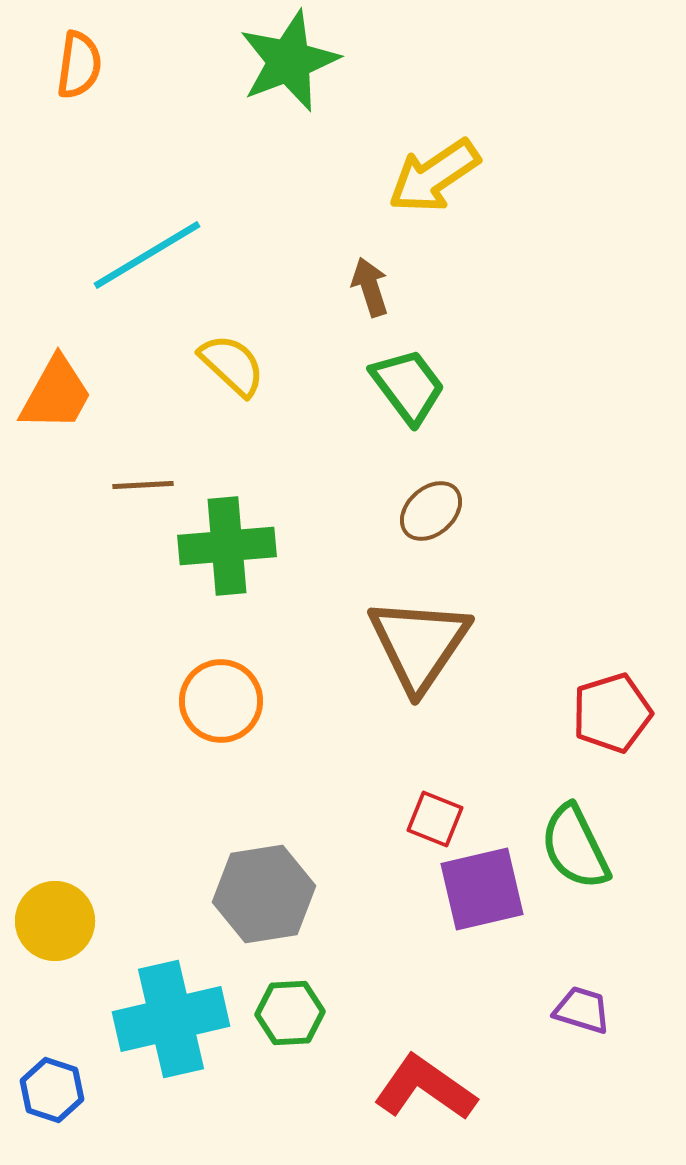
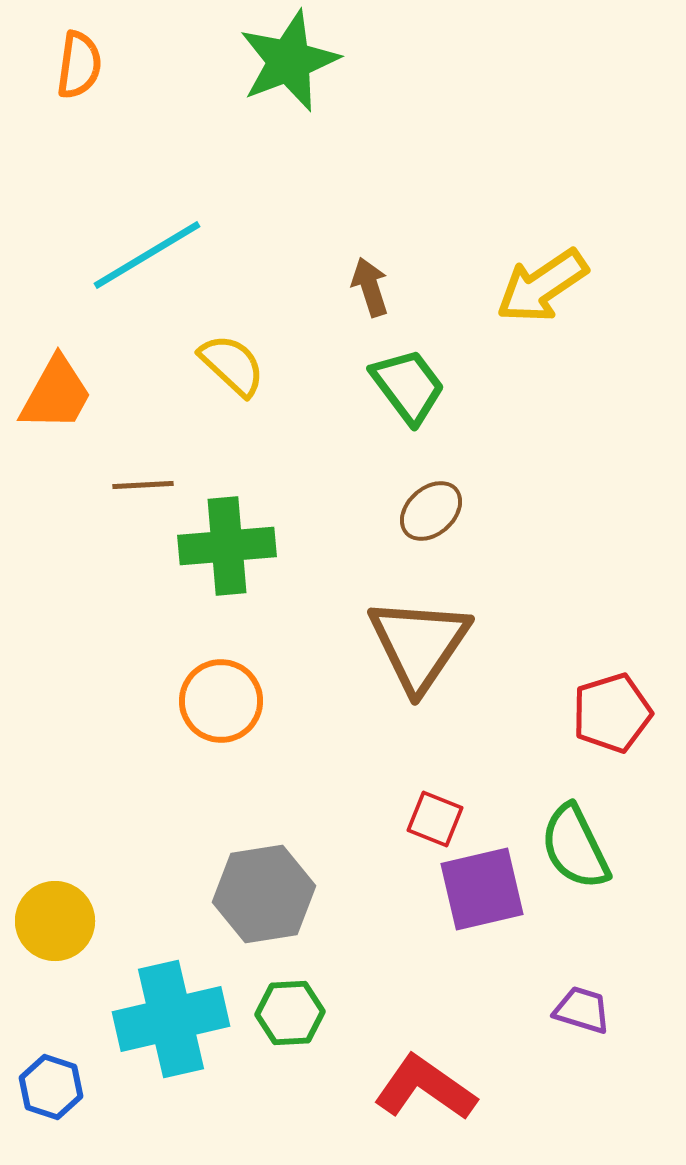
yellow arrow: moved 108 px right, 110 px down
blue hexagon: moved 1 px left, 3 px up
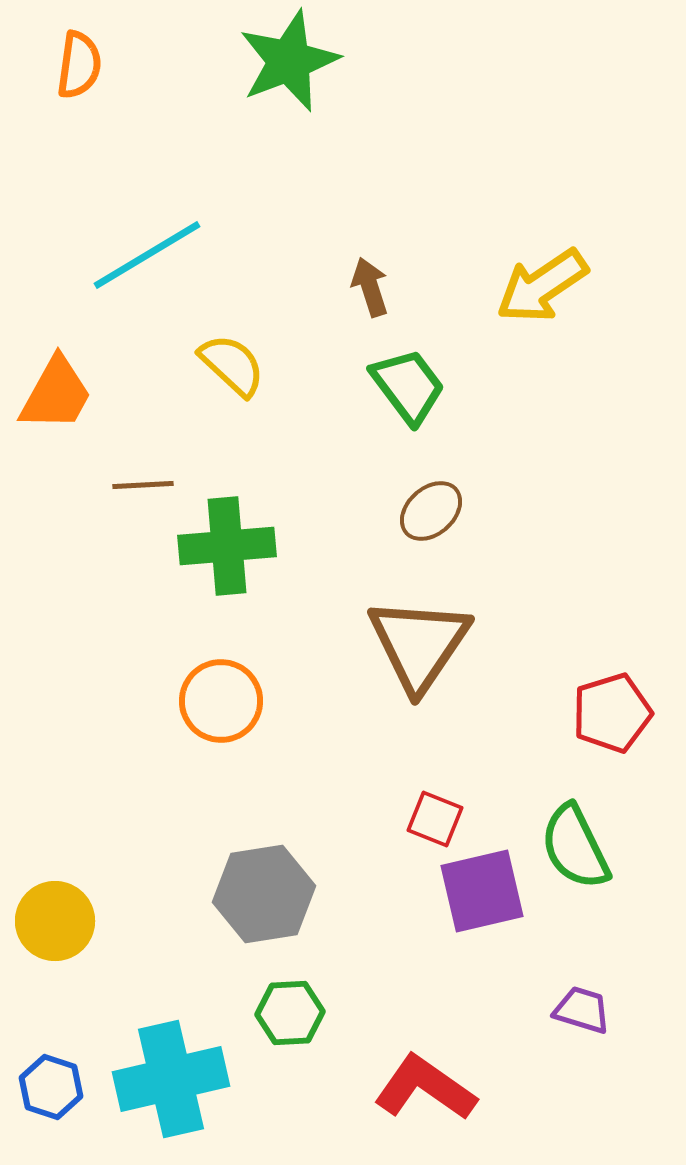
purple square: moved 2 px down
cyan cross: moved 60 px down
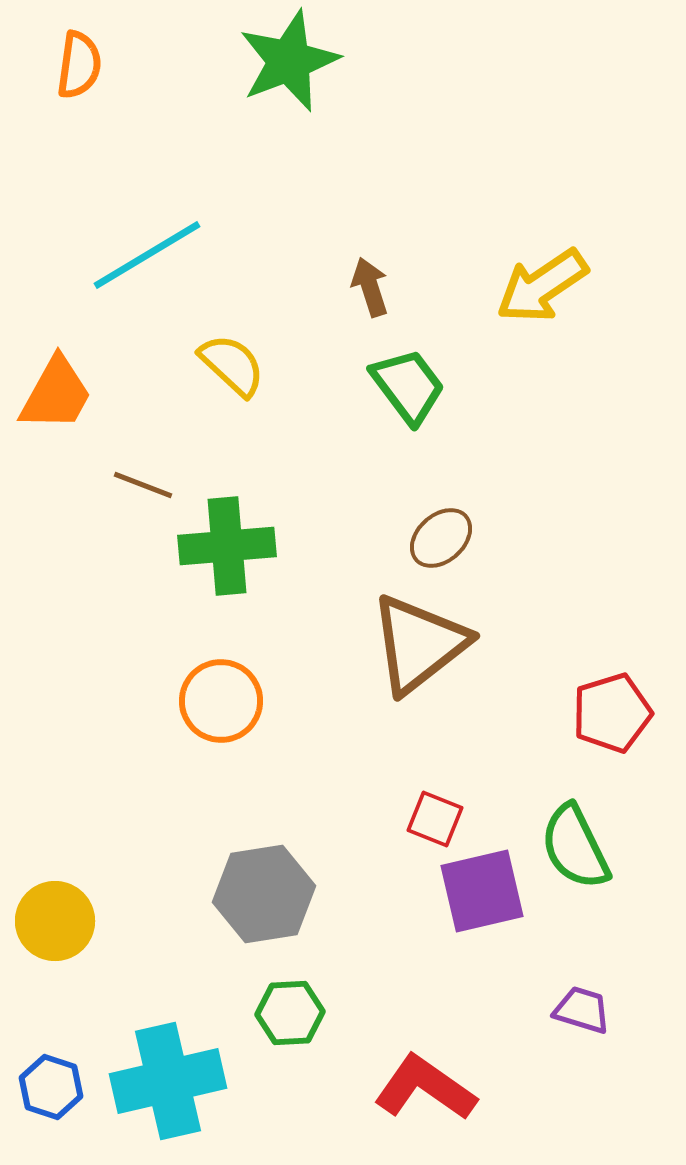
brown line: rotated 24 degrees clockwise
brown ellipse: moved 10 px right, 27 px down
brown triangle: rotated 18 degrees clockwise
cyan cross: moved 3 px left, 2 px down
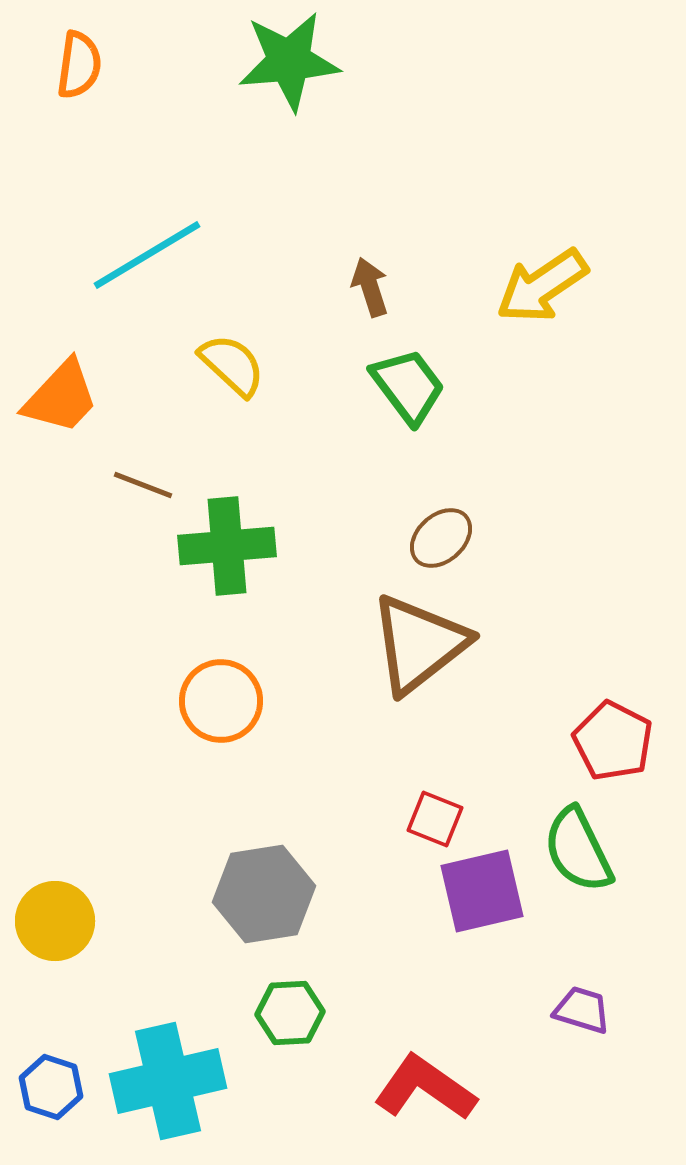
green star: rotated 16 degrees clockwise
orange trapezoid: moved 5 px right, 3 px down; rotated 14 degrees clockwise
red pentagon: moved 1 px right, 28 px down; rotated 28 degrees counterclockwise
green semicircle: moved 3 px right, 3 px down
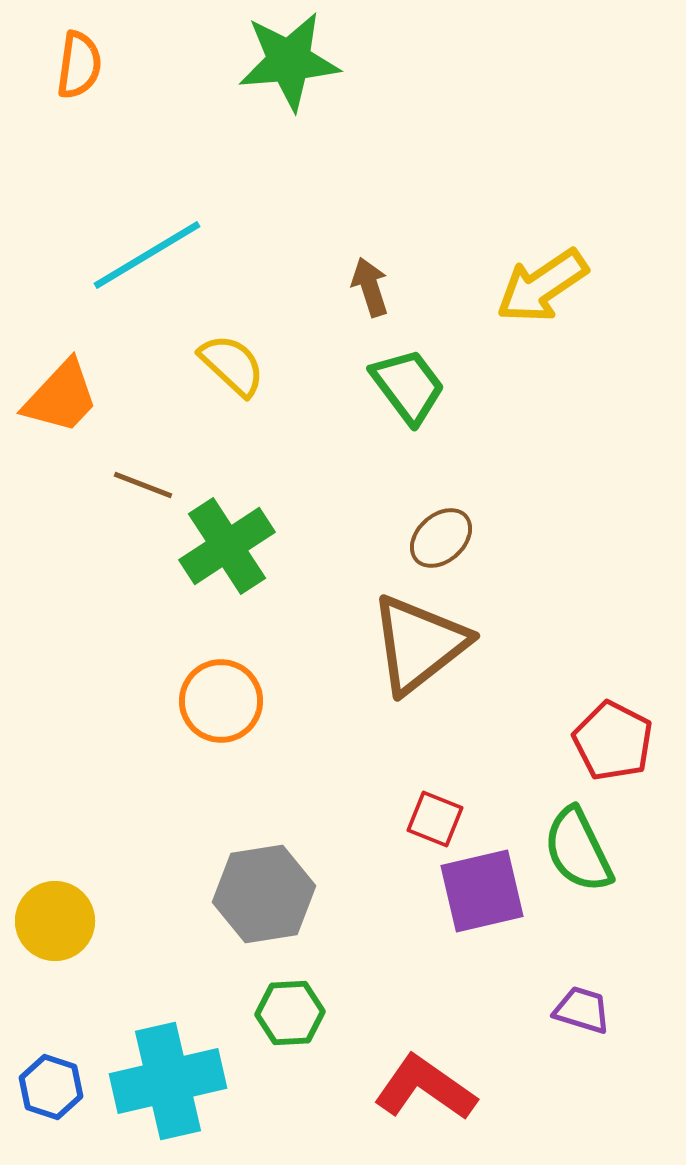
green cross: rotated 28 degrees counterclockwise
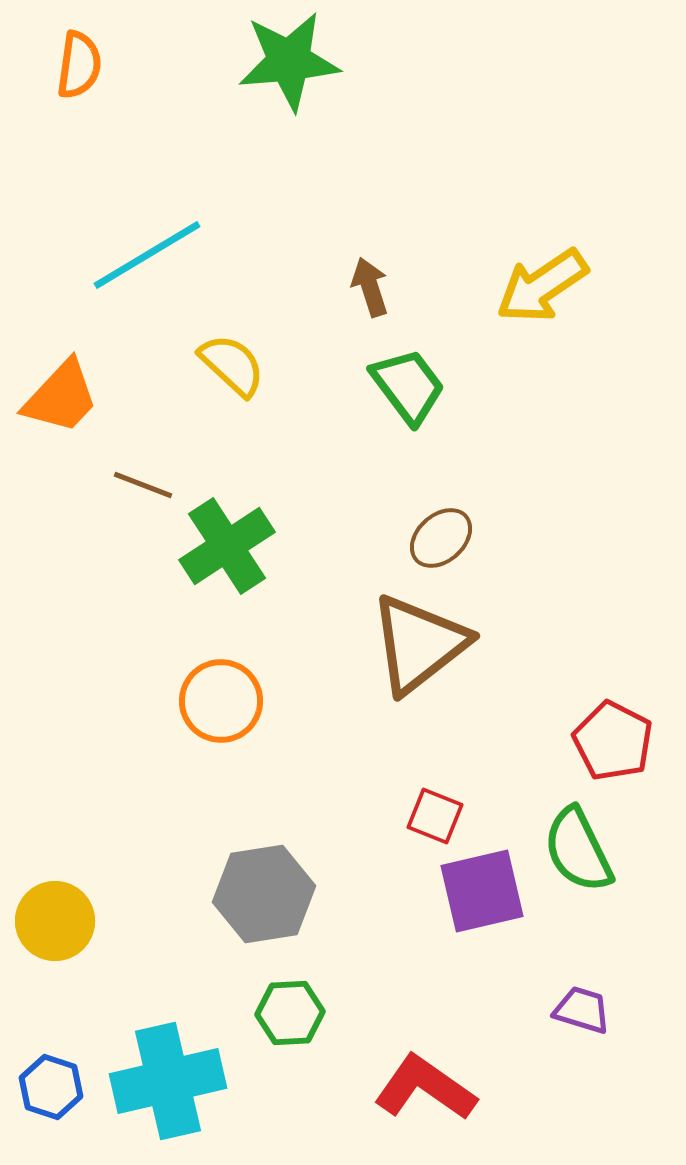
red square: moved 3 px up
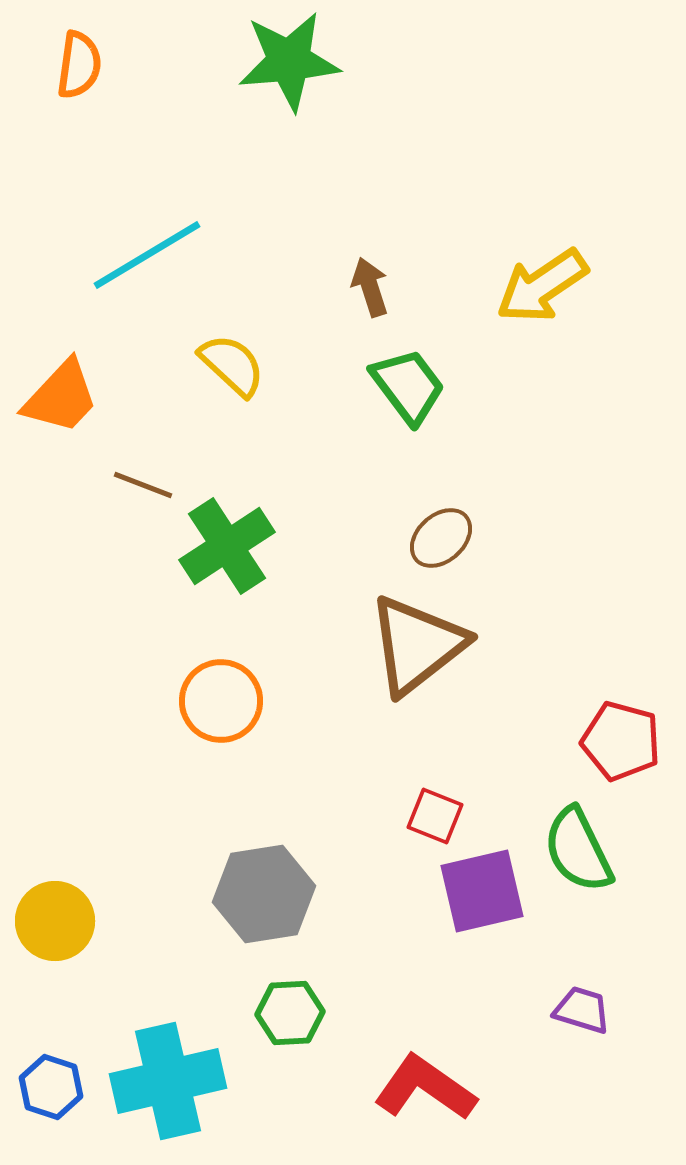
brown triangle: moved 2 px left, 1 px down
red pentagon: moved 8 px right; rotated 12 degrees counterclockwise
